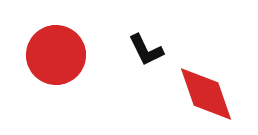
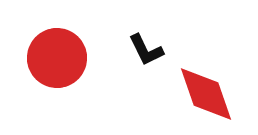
red circle: moved 1 px right, 3 px down
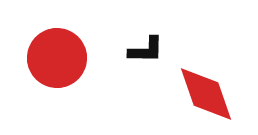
black L-shape: rotated 63 degrees counterclockwise
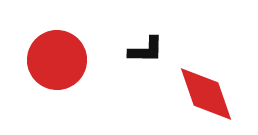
red circle: moved 2 px down
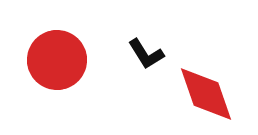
black L-shape: moved 4 px down; rotated 57 degrees clockwise
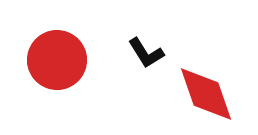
black L-shape: moved 1 px up
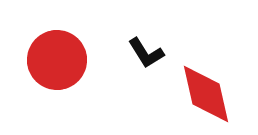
red diamond: rotated 6 degrees clockwise
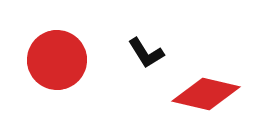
red diamond: rotated 64 degrees counterclockwise
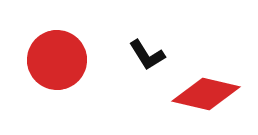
black L-shape: moved 1 px right, 2 px down
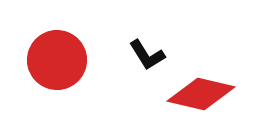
red diamond: moved 5 px left
